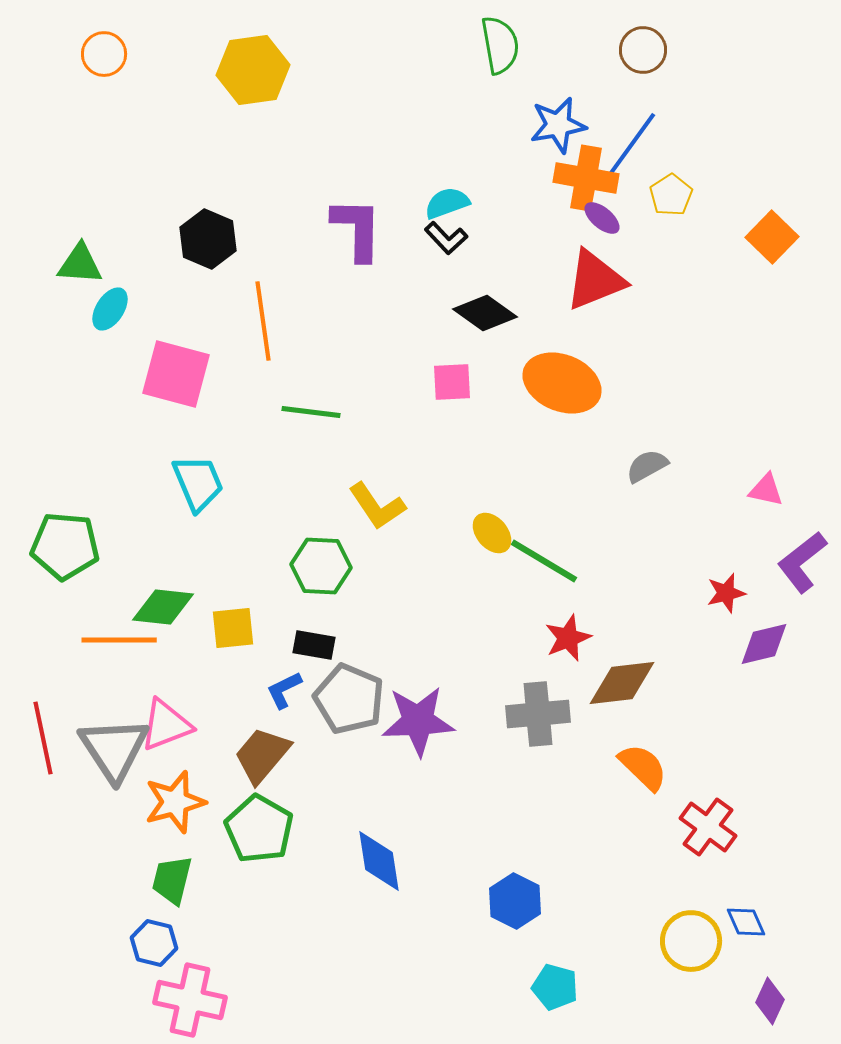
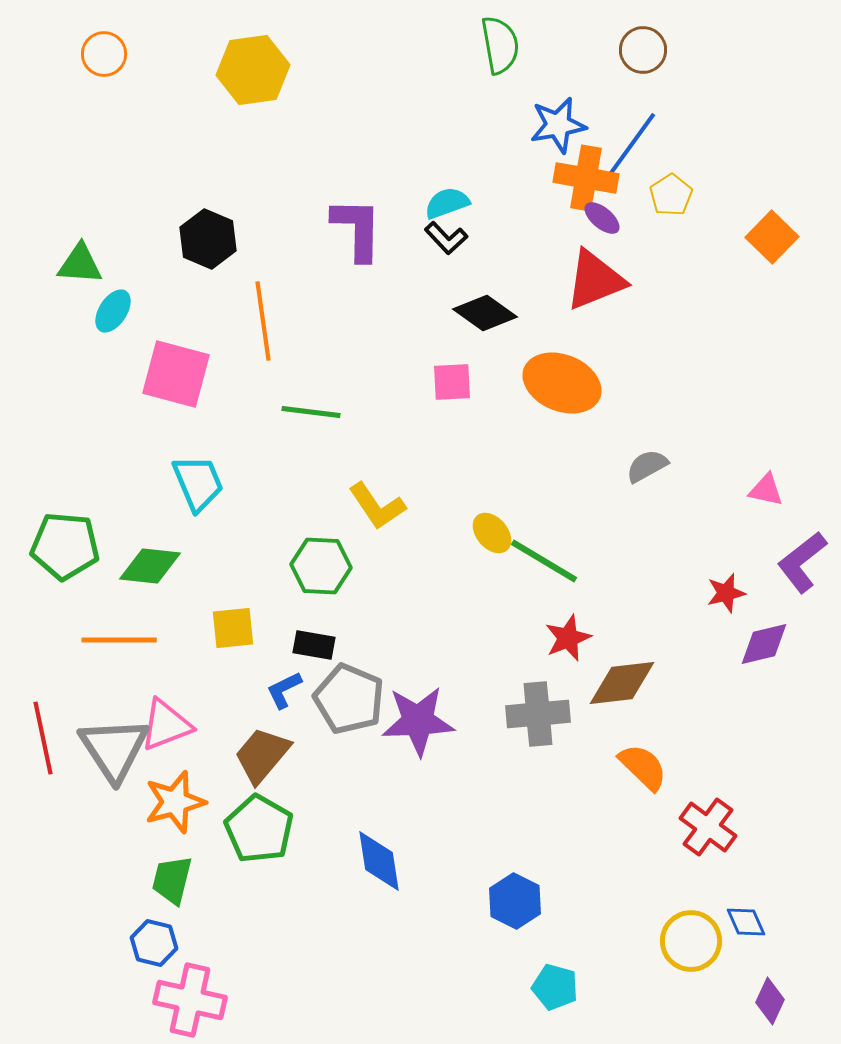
cyan ellipse at (110, 309): moved 3 px right, 2 px down
green diamond at (163, 607): moved 13 px left, 41 px up
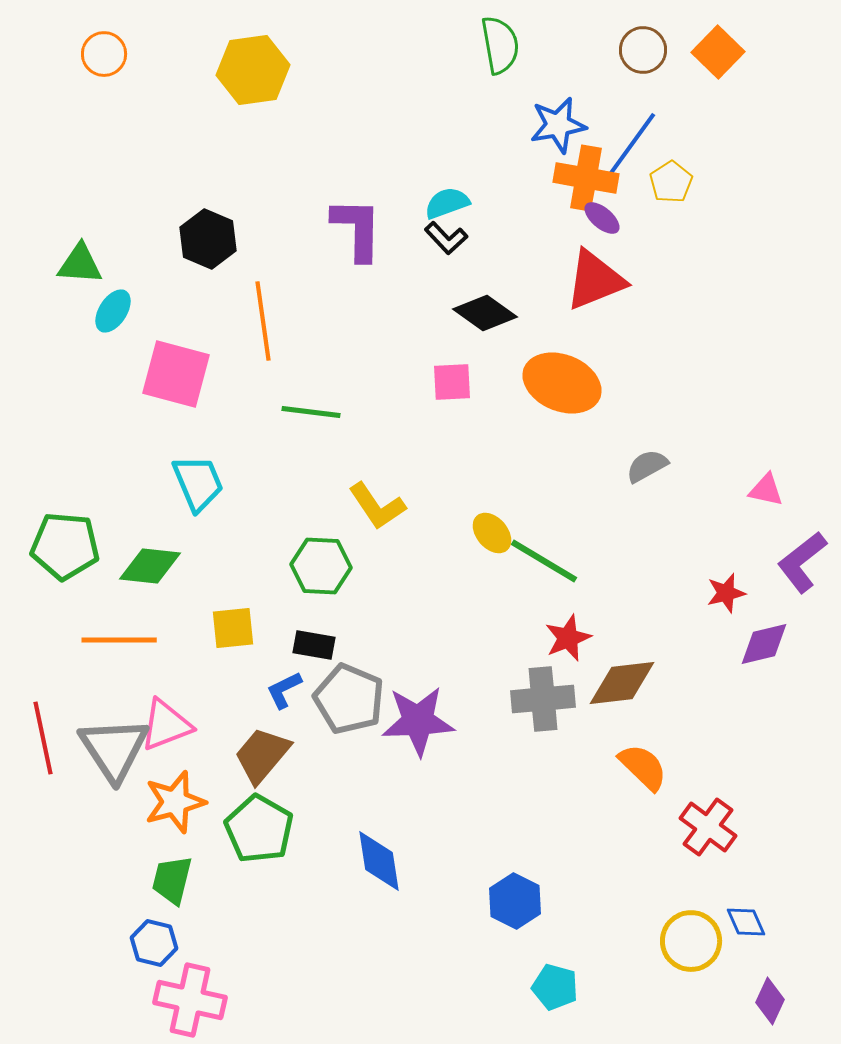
yellow pentagon at (671, 195): moved 13 px up
orange square at (772, 237): moved 54 px left, 185 px up
gray cross at (538, 714): moved 5 px right, 15 px up
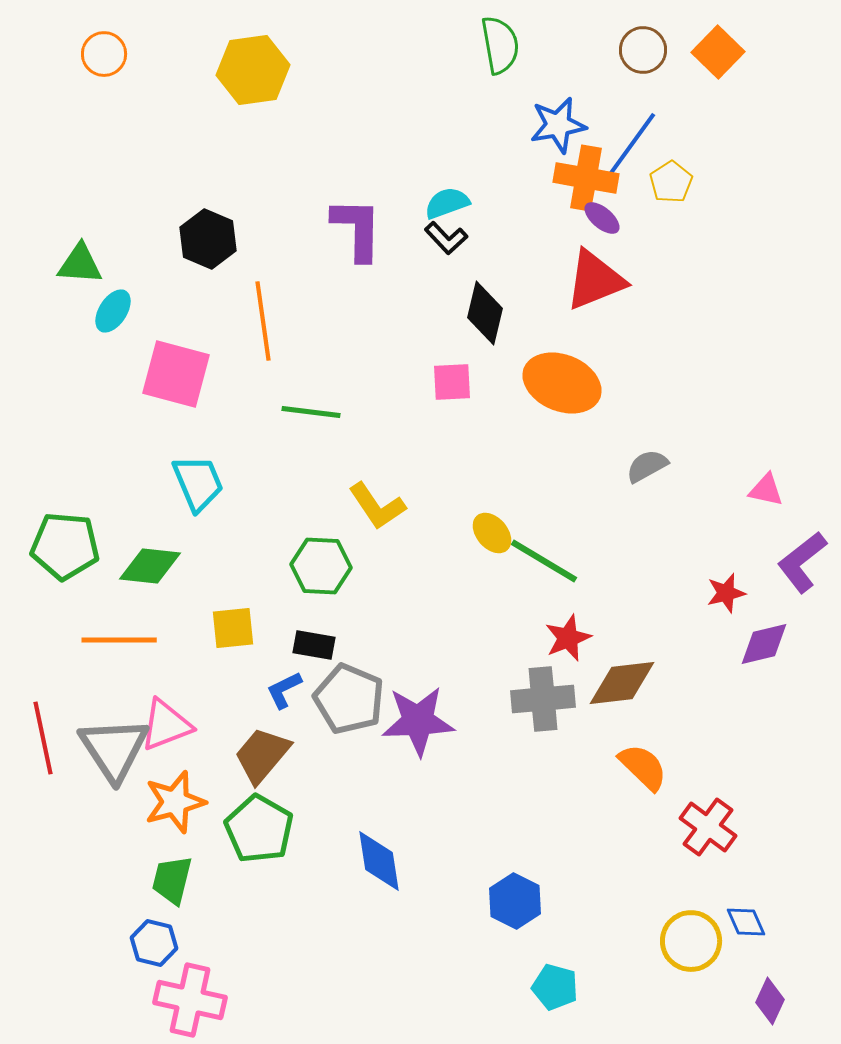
black diamond at (485, 313): rotated 68 degrees clockwise
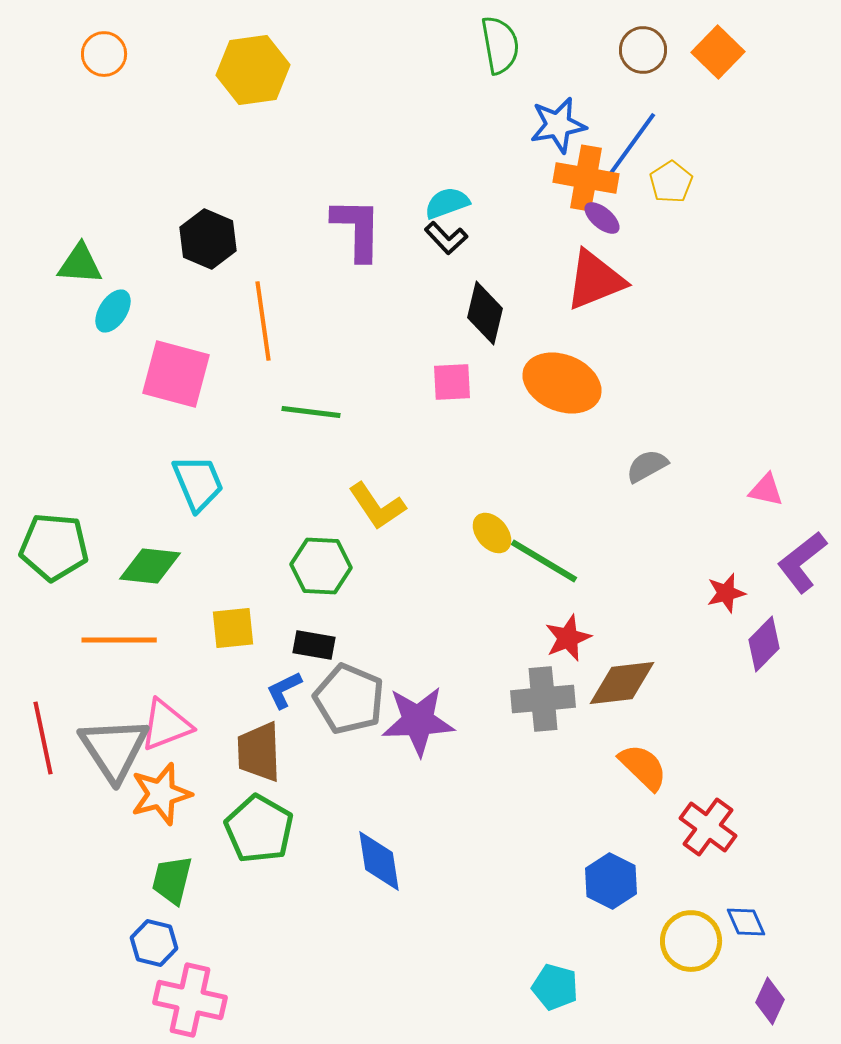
green pentagon at (65, 546): moved 11 px left, 1 px down
purple diamond at (764, 644): rotated 32 degrees counterclockwise
brown trapezoid at (262, 755): moved 3 px left, 3 px up; rotated 42 degrees counterclockwise
orange star at (175, 802): moved 14 px left, 8 px up
blue hexagon at (515, 901): moved 96 px right, 20 px up
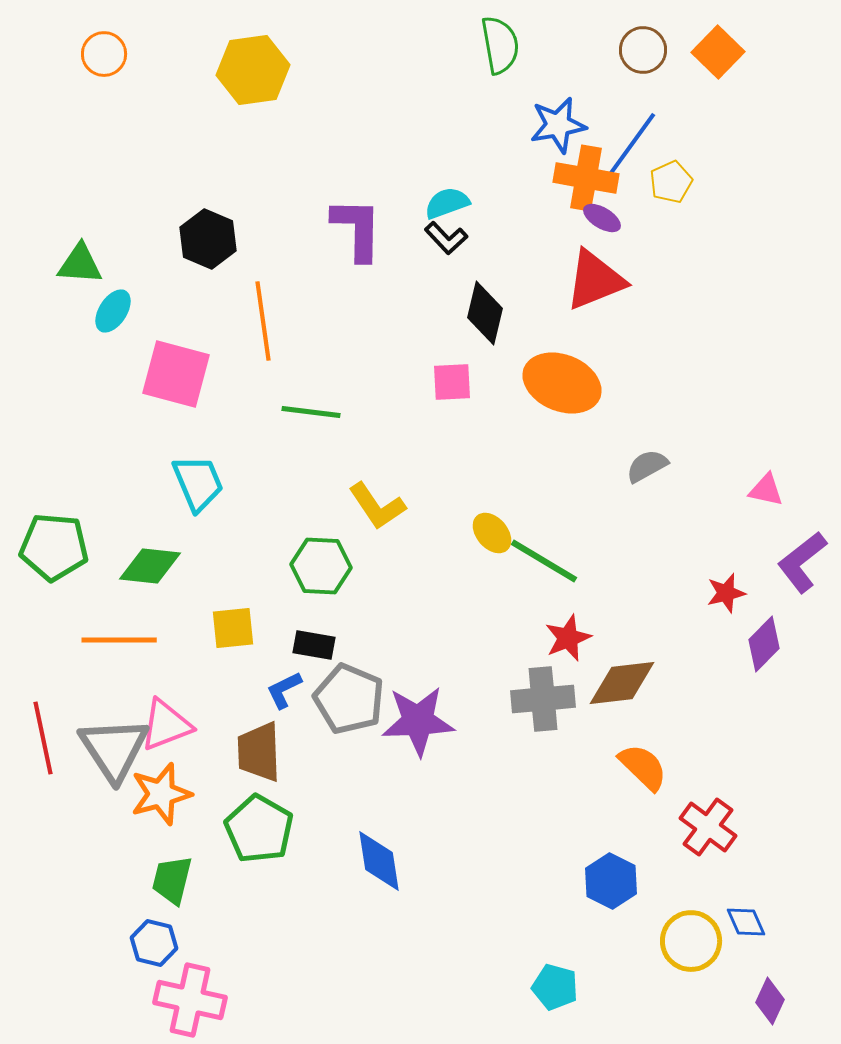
yellow pentagon at (671, 182): rotated 9 degrees clockwise
purple ellipse at (602, 218): rotated 9 degrees counterclockwise
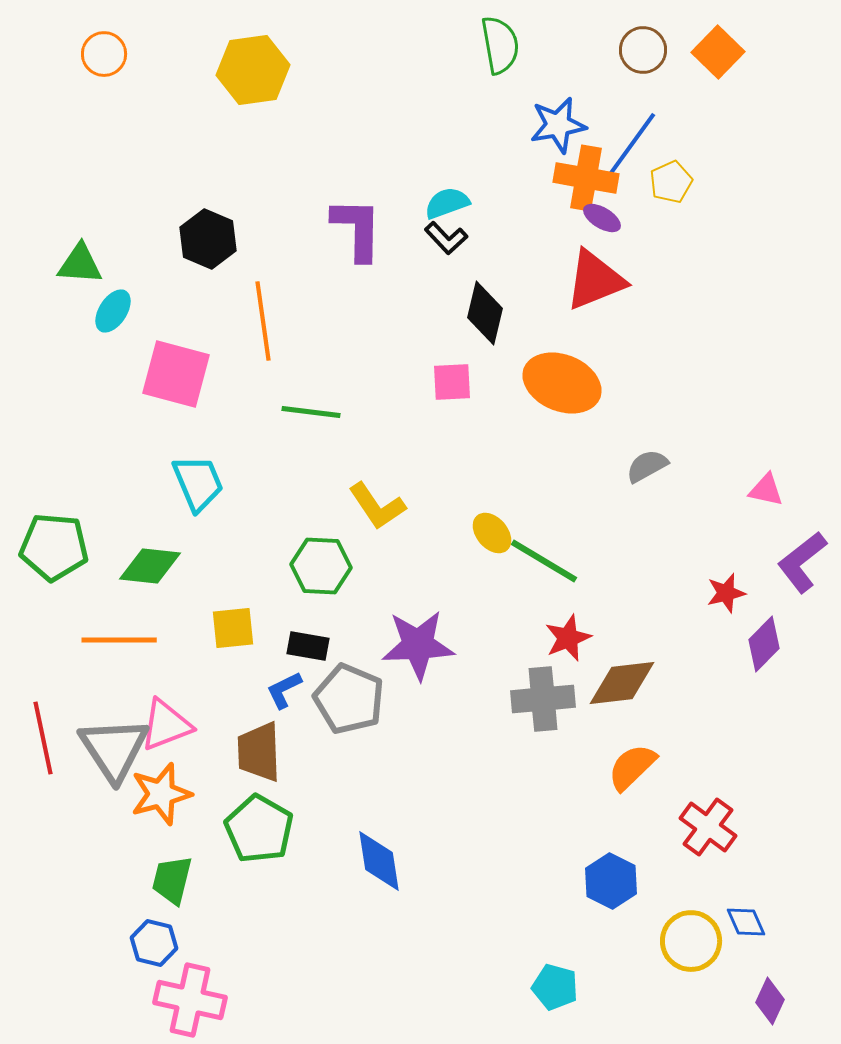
black rectangle at (314, 645): moved 6 px left, 1 px down
purple star at (418, 721): moved 76 px up
orange semicircle at (643, 767): moved 11 px left; rotated 88 degrees counterclockwise
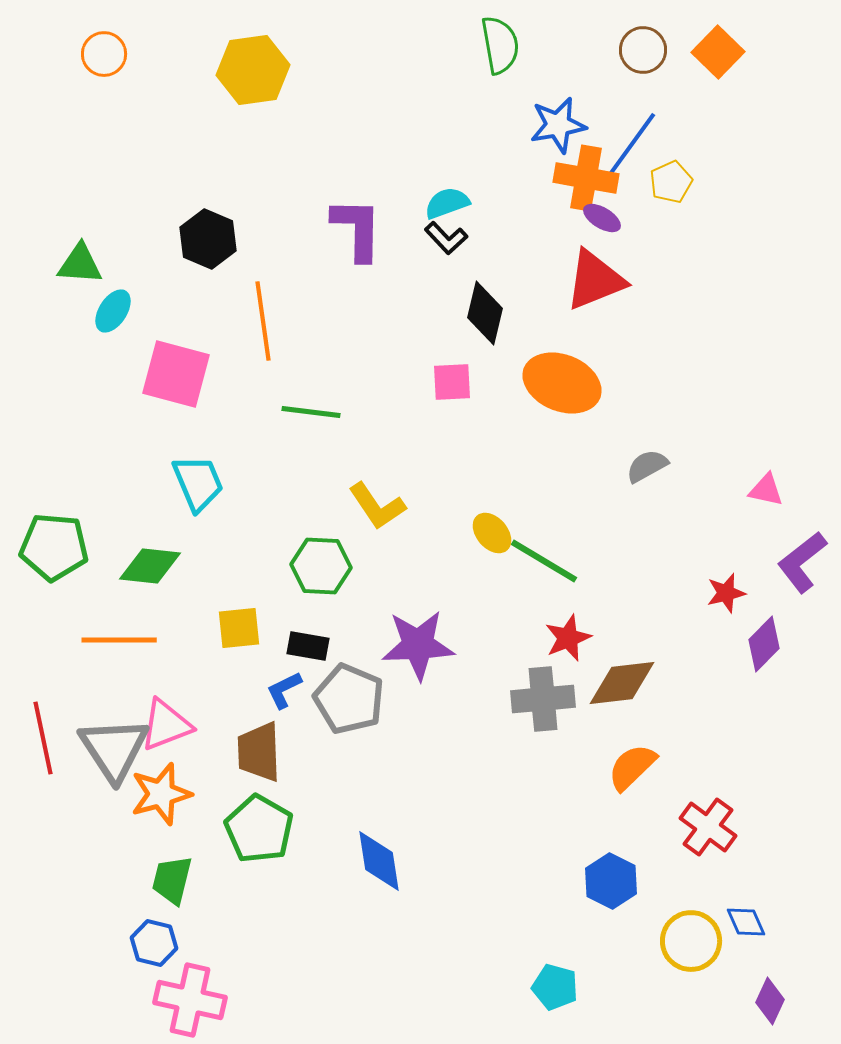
yellow square at (233, 628): moved 6 px right
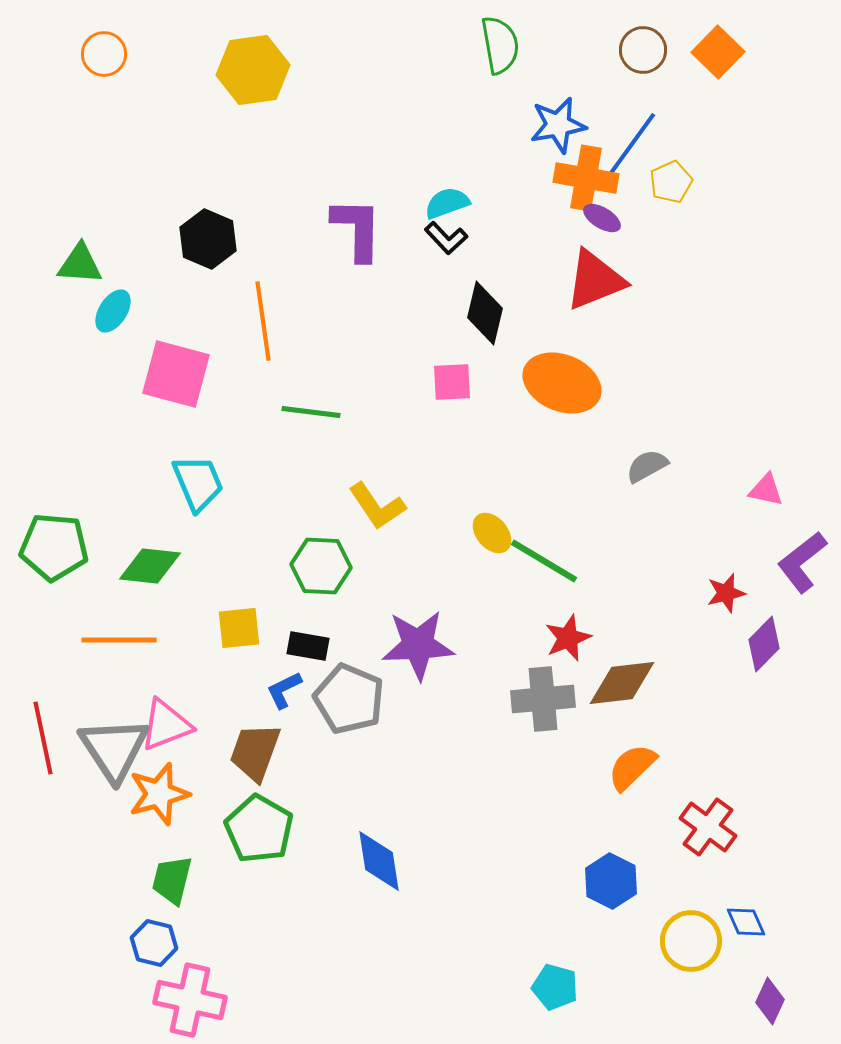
brown trapezoid at (259, 752): moved 4 px left; rotated 22 degrees clockwise
orange star at (161, 794): moved 2 px left
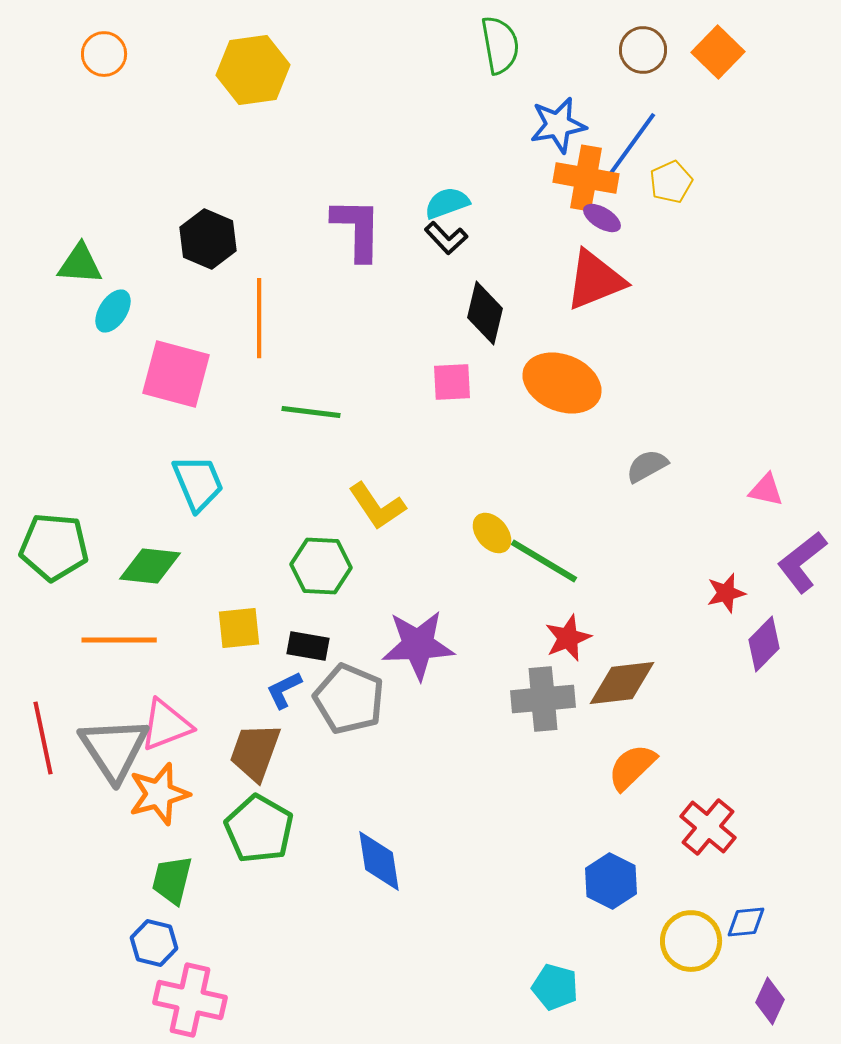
orange line at (263, 321): moved 4 px left, 3 px up; rotated 8 degrees clockwise
red cross at (708, 827): rotated 4 degrees clockwise
blue diamond at (746, 922): rotated 72 degrees counterclockwise
